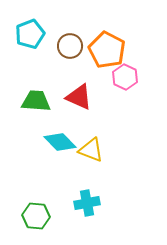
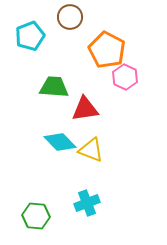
cyan pentagon: moved 2 px down
brown circle: moved 29 px up
red triangle: moved 6 px right, 12 px down; rotated 32 degrees counterclockwise
green trapezoid: moved 18 px right, 14 px up
cyan cross: rotated 10 degrees counterclockwise
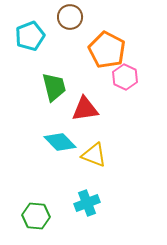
green trapezoid: rotated 72 degrees clockwise
yellow triangle: moved 3 px right, 5 px down
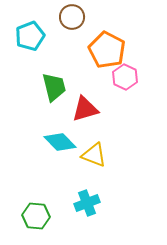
brown circle: moved 2 px right
red triangle: rotated 8 degrees counterclockwise
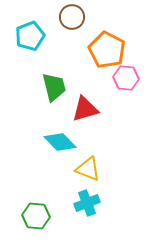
pink hexagon: moved 1 px right, 1 px down; rotated 20 degrees counterclockwise
yellow triangle: moved 6 px left, 14 px down
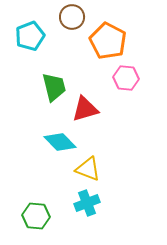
orange pentagon: moved 1 px right, 9 px up
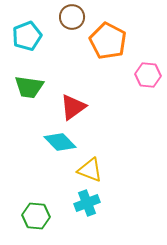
cyan pentagon: moved 3 px left
pink hexagon: moved 22 px right, 3 px up
green trapezoid: moved 25 px left; rotated 112 degrees clockwise
red triangle: moved 12 px left, 2 px up; rotated 20 degrees counterclockwise
yellow triangle: moved 2 px right, 1 px down
